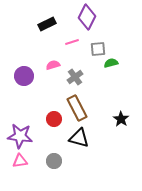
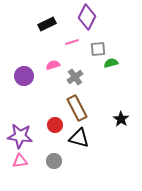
red circle: moved 1 px right, 6 px down
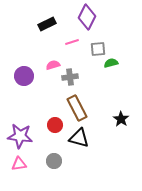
gray cross: moved 5 px left; rotated 28 degrees clockwise
pink triangle: moved 1 px left, 3 px down
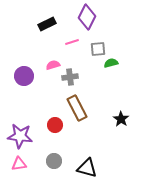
black triangle: moved 8 px right, 30 px down
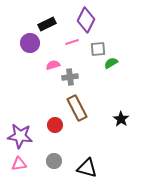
purple diamond: moved 1 px left, 3 px down
green semicircle: rotated 16 degrees counterclockwise
purple circle: moved 6 px right, 33 px up
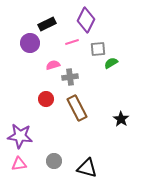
red circle: moved 9 px left, 26 px up
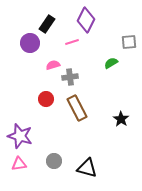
black rectangle: rotated 30 degrees counterclockwise
gray square: moved 31 px right, 7 px up
purple star: rotated 10 degrees clockwise
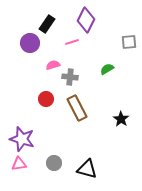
green semicircle: moved 4 px left, 6 px down
gray cross: rotated 14 degrees clockwise
purple star: moved 2 px right, 3 px down
gray circle: moved 2 px down
black triangle: moved 1 px down
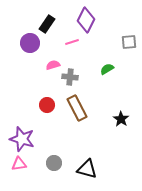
red circle: moved 1 px right, 6 px down
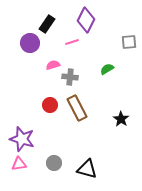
red circle: moved 3 px right
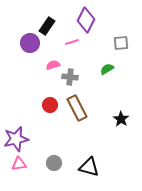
black rectangle: moved 2 px down
gray square: moved 8 px left, 1 px down
purple star: moved 6 px left; rotated 30 degrees counterclockwise
black triangle: moved 2 px right, 2 px up
